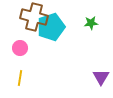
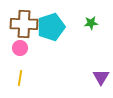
brown cross: moved 10 px left, 7 px down; rotated 12 degrees counterclockwise
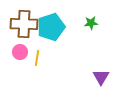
pink circle: moved 4 px down
yellow line: moved 17 px right, 20 px up
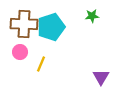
green star: moved 1 px right, 7 px up
yellow line: moved 4 px right, 6 px down; rotated 14 degrees clockwise
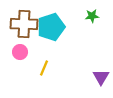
yellow line: moved 3 px right, 4 px down
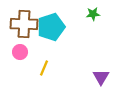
green star: moved 1 px right, 2 px up
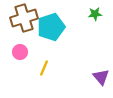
green star: moved 2 px right
brown cross: moved 6 px up; rotated 20 degrees counterclockwise
purple triangle: rotated 12 degrees counterclockwise
